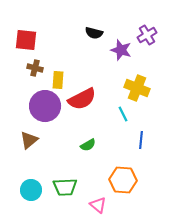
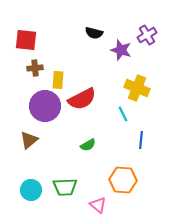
brown cross: rotated 21 degrees counterclockwise
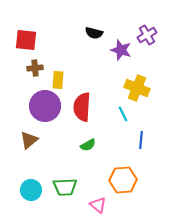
red semicircle: moved 8 px down; rotated 120 degrees clockwise
orange hexagon: rotated 8 degrees counterclockwise
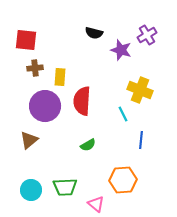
yellow rectangle: moved 2 px right, 3 px up
yellow cross: moved 3 px right, 2 px down
red semicircle: moved 6 px up
pink triangle: moved 2 px left, 1 px up
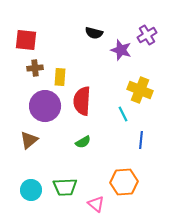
green semicircle: moved 5 px left, 3 px up
orange hexagon: moved 1 px right, 2 px down
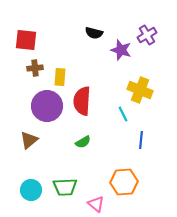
purple circle: moved 2 px right
